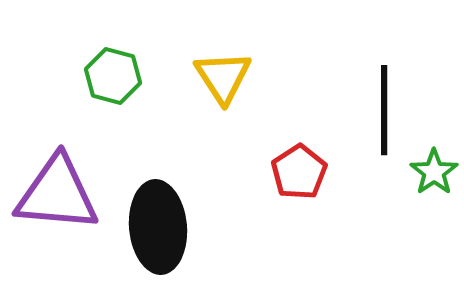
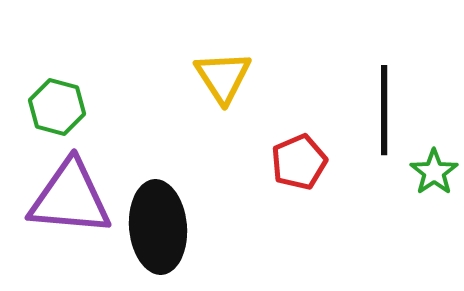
green hexagon: moved 56 px left, 31 px down
red pentagon: moved 10 px up; rotated 10 degrees clockwise
purple triangle: moved 13 px right, 4 px down
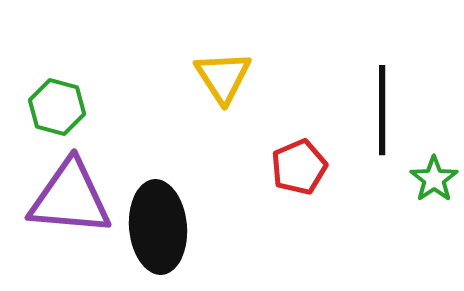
black line: moved 2 px left
red pentagon: moved 5 px down
green star: moved 7 px down
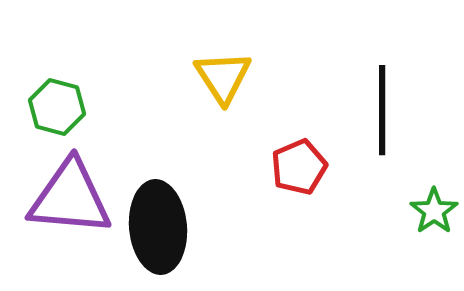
green star: moved 32 px down
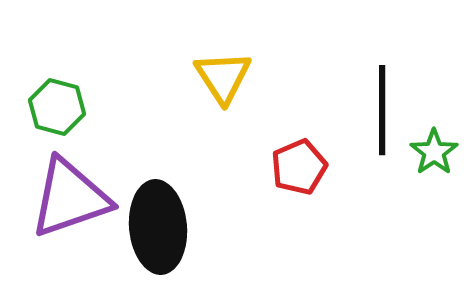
purple triangle: rotated 24 degrees counterclockwise
green star: moved 59 px up
